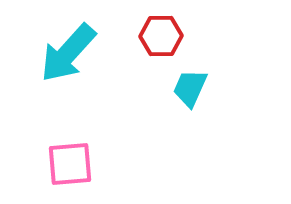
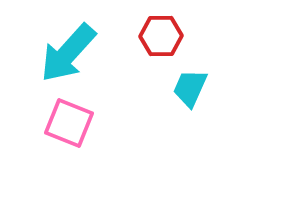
pink square: moved 1 px left, 41 px up; rotated 27 degrees clockwise
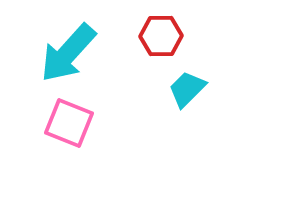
cyan trapezoid: moved 3 px left, 1 px down; rotated 21 degrees clockwise
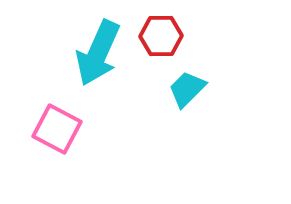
cyan arrow: moved 30 px right; rotated 18 degrees counterclockwise
pink square: moved 12 px left, 6 px down; rotated 6 degrees clockwise
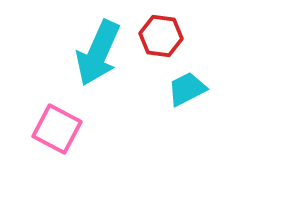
red hexagon: rotated 9 degrees clockwise
cyan trapezoid: rotated 18 degrees clockwise
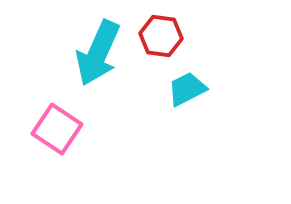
pink square: rotated 6 degrees clockwise
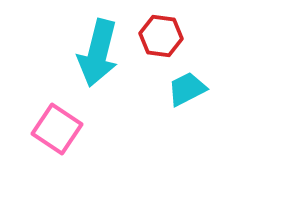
cyan arrow: rotated 10 degrees counterclockwise
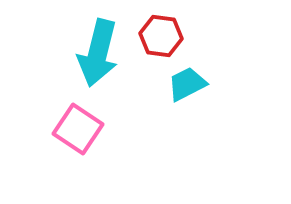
cyan trapezoid: moved 5 px up
pink square: moved 21 px right
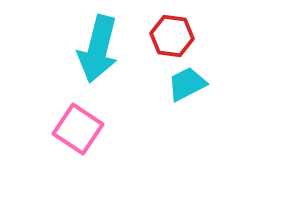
red hexagon: moved 11 px right
cyan arrow: moved 4 px up
